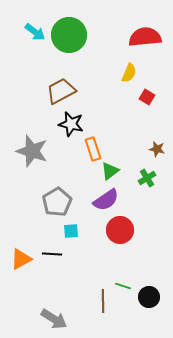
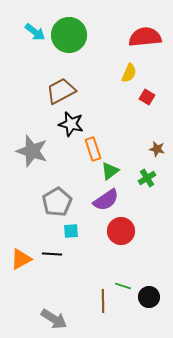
red circle: moved 1 px right, 1 px down
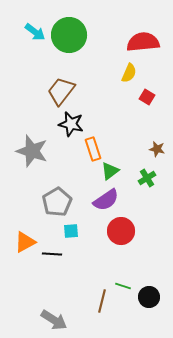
red semicircle: moved 2 px left, 5 px down
brown trapezoid: rotated 24 degrees counterclockwise
orange triangle: moved 4 px right, 17 px up
brown line: moved 1 px left; rotated 15 degrees clockwise
gray arrow: moved 1 px down
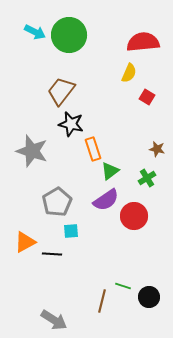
cyan arrow: rotated 10 degrees counterclockwise
red circle: moved 13 px right, 15 px up
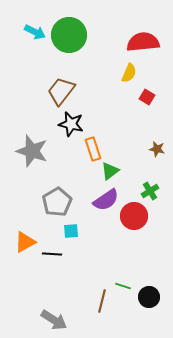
green cross: moved 3 px right, 13 px down
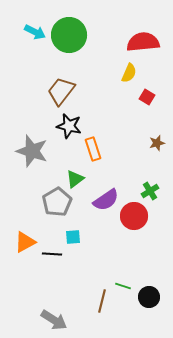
black star: moved 2 px left, 2 px down
brown star: moved 6 px up; rotated 28 degrees counterclockwise
green triangle: moved 35 px left, 8 px down
cyan square: moved 2 px right, 6 px down
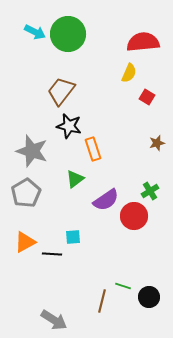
green circle: moved 1 px left, 1 px up
gray pentagon: moved 31 px left, 9 px up
